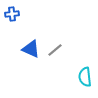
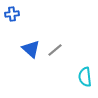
blue triangle: rotated 18 degrees clockwise
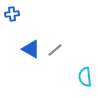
blue triangle: rotated 12 degrees counterclockwise
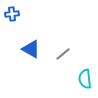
gray line: moved 8 px right, 4 px down
cyan semicircle: moved 2 px down
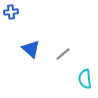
blue cross: moved 1 px left, 2 px up
blue triangle: rotated 12 degrees clockwise
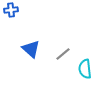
blue cross: moved 2 px up
cyan semicircle: moved 10 px up
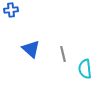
gray line: rotated 63 degrees counterclockwise
